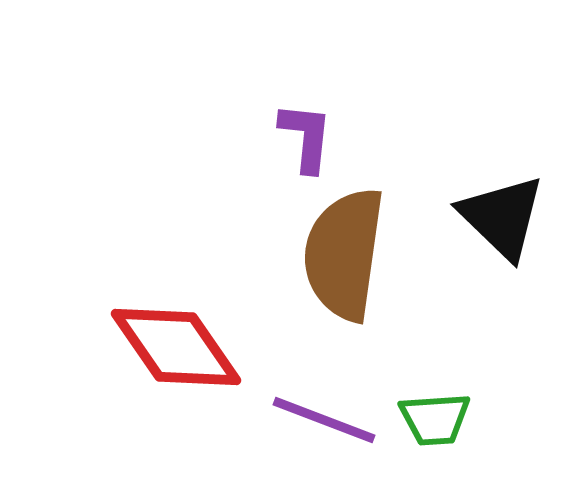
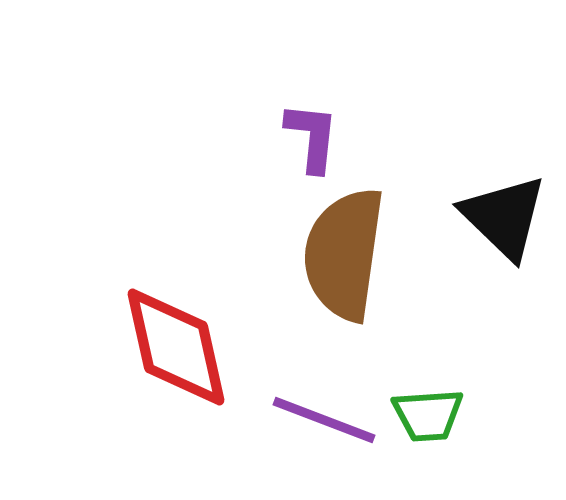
purple L-shape: moved 6 px right
black triangle: moved 2 px right
red diamond: rotated 22 degrees clockwise
green trapezoid: moved 7 px left, 4 px up
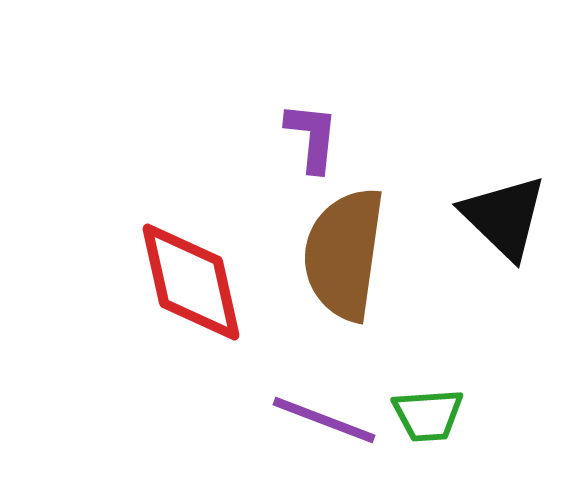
red diamond: moved 15 px right, 65 px up
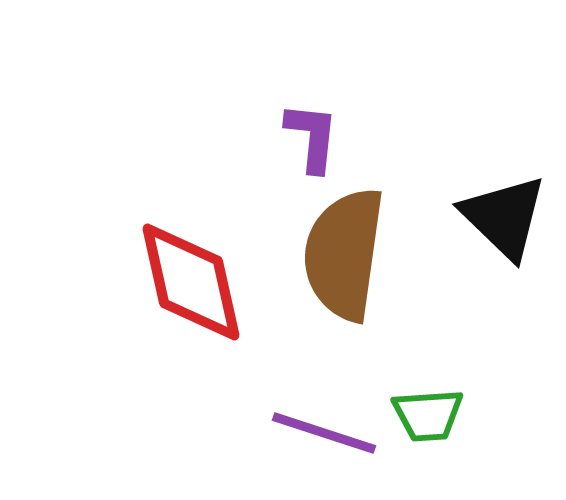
purple line: moved 13 px down; rotated 3 degrees counterclockwise
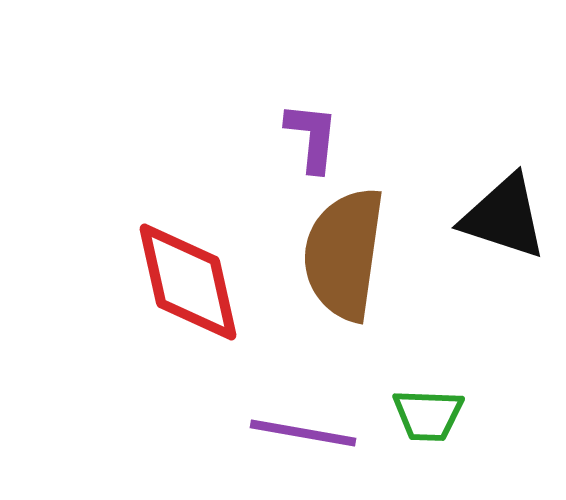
black triangle: rotated 26 degrees counterclockwise
red diamond: moved 3 px left
green trapezoid: rotated 6 degrees clockwise
purple line: moved 21 px left; rotated 8 degrees counterclockwise
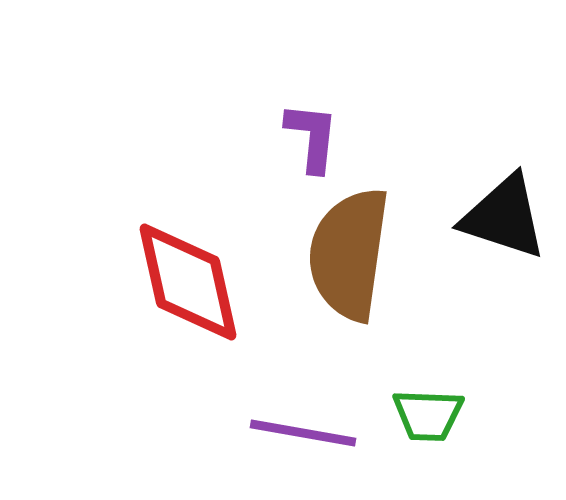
brown semicircle: moved 5 px right
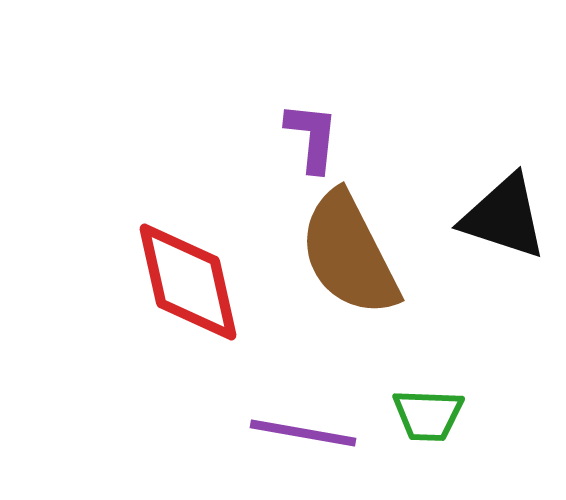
brown semicircle: rotated 35 degrees counterclockwise
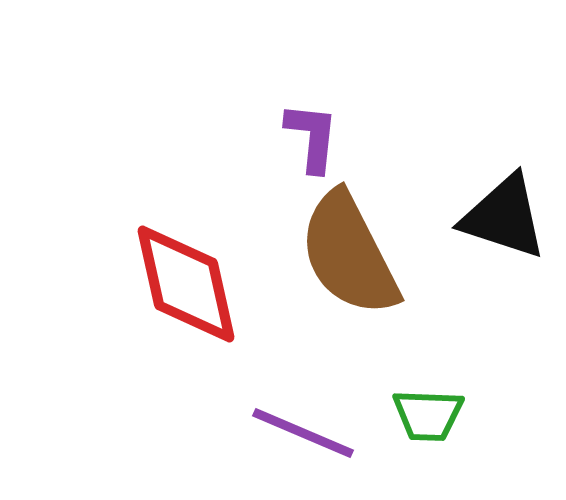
red diamond: moved 2 px left, 2 px down
purple line: rotated 13 degrees clockwise
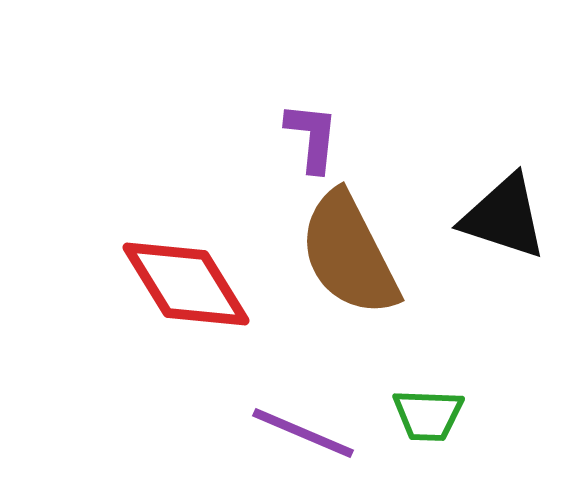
red diamond: rotated 19 degrees counterclockwise
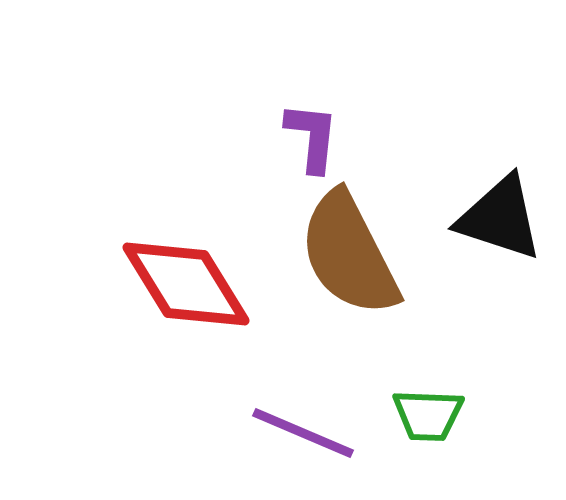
black triangle: moved 4 px left, 1 px down
